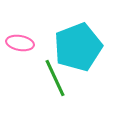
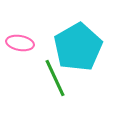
cyan pentagon: rotated 9 degrees counterclockwise
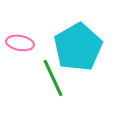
green line: moved 2 px left
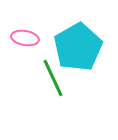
pink ellipse: moved 5 px right, 5 px up
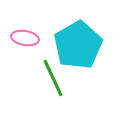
cyan pentagon: moved 2 px up
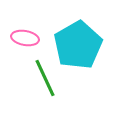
green line: moved 8 px left
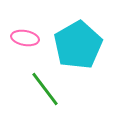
green line: moved 11 px down; rotated 12 degrees counterclockwise
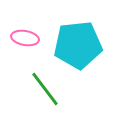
cyan pentagon: rotated 24 degrees clockwise
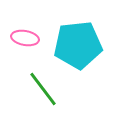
green line: moved 2 px left
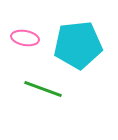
green line: rotated 33 degrees counterclockwise
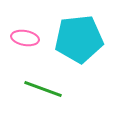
cyan pentagon: moved 1 px right, 6 px up
